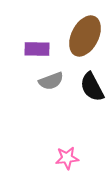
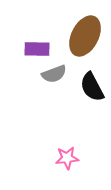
gray semicircle: moved 3 px right, 7 px up
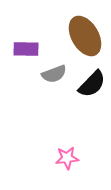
brown ellipse: rotated 57 degrees counterclockwise
purple rectangle: moved 11 px left
black semicircle: moved 3 px up; rotated 108 degrees counterclockwise
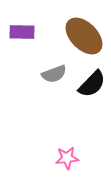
brown ellipse: moved 1 px left; rotated 15 degrees counterclockwise
purple rectangle: moved 4 px left, 17 px up
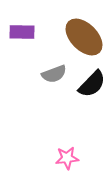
brown ellipse: moved 1 px down
